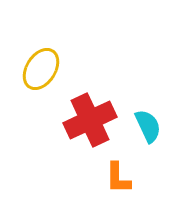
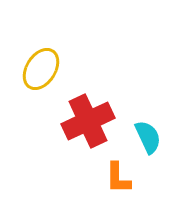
red cross: moved 2 px left, 1 px down
cyan semicircle: moved 11 px down
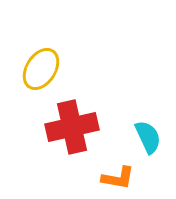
red cross: moved 16 px left, 6 px down; rotated 12 degrees clockwise
orange L-shape: rotated 80 degrees counterclockwise
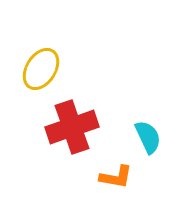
red cross: rotated 6 degrees counterclockwise
orange L-shape: moved 2 px left, 1 px up
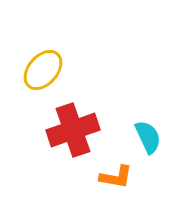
yellow ellipse: moved 2 px right, 1 px down; rotated 9 degrees clockwise
red cross: moved 1 px right, 3 px down
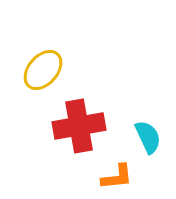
red cross: moved 6 px right, 4 px up; rotated 9 degrees clockwise
orange L-shape: moved 1 px right; rotated 16 degrees counterclockwise
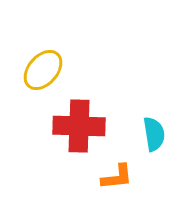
red cross: rotated 12 degrees clockwise
cyan semicircle: moved 6 px right, 3 px up; rotated 16 degrees clockwise
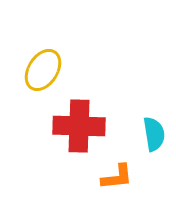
yellow ellipse: rotated 9 degrees counterclockwise
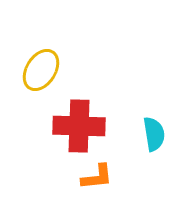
yellow ellipse: moved 2 px left
orange L-shape: moved 20 px left
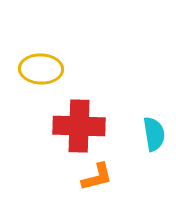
yellow ellipse: moved 1 px up; rotated 60 degrees clockwise
orange L-shape: rotated 8 degrees counterclockwise
